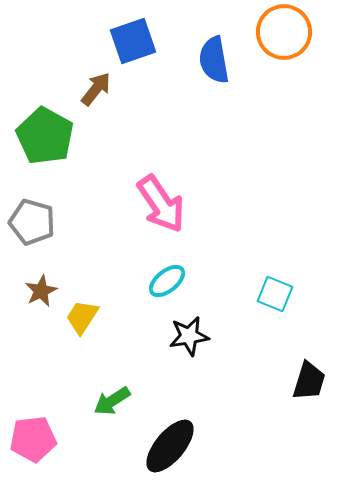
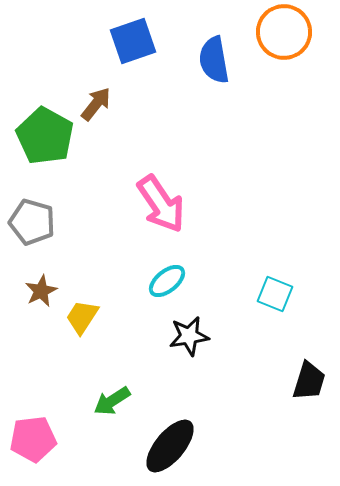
brown arrow: moved 15 px down
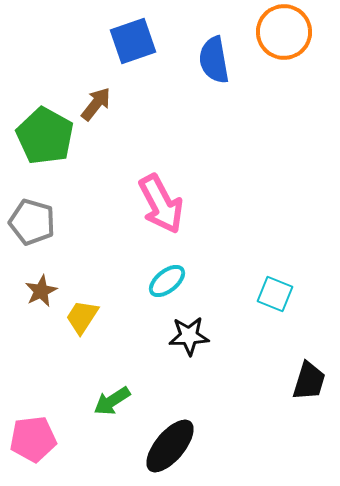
pink arrow: rotated 6 degrees clockwise
black star: rotated 6 degrees clockwise
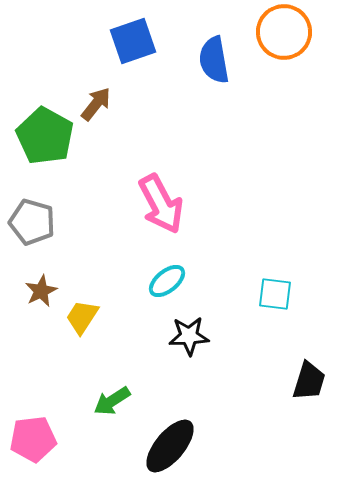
cyan square: rotated 15 degrees counterclockwise
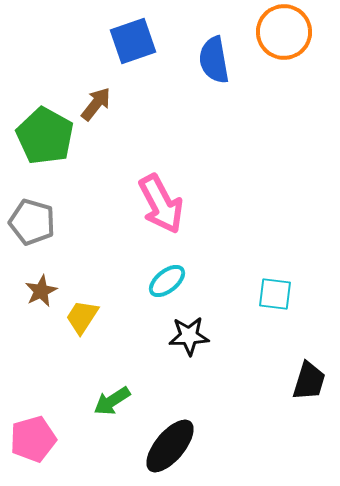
pink pentagon: rotated 9 degrees counterclockwise
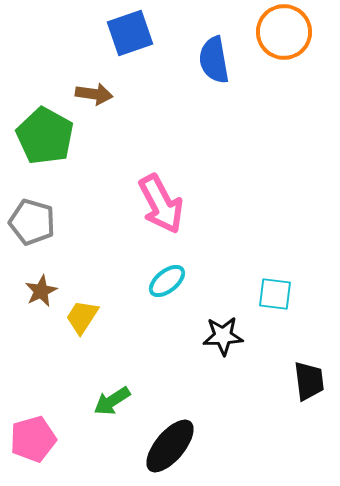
blue square: moved 3 px left, 8 px up
brown arrow: moved 2 px left, 10 px up; rotated 60 degrees clockwise
black star: moved 34 px right
black trapezoid: rotated 24 degrees counterclockwise
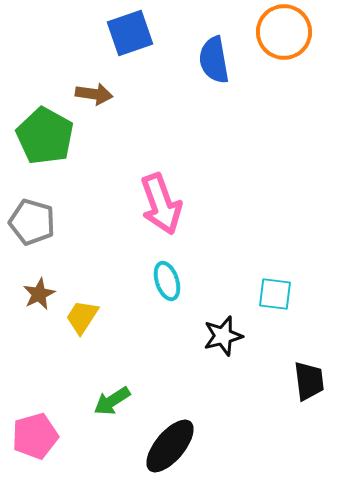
pink arrow: rotated 8 degrees clockwise
cyan ellipse: rotated 69 degrees counterclockwise
brown star: moved 2 px left, 3 px down
black star: rotated 12 degrees counterclockwise
pink pentagon: moved 2 px right, 3 px up
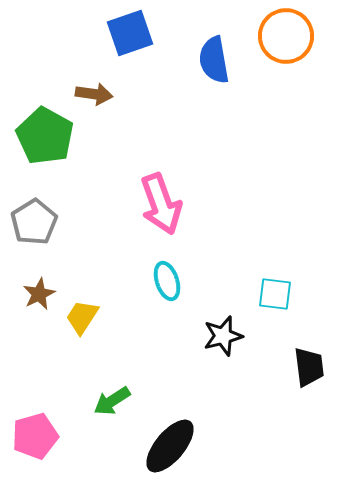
orange circle: moved 2 px right, 4 px down
gray pentagon: moved 2 px right; rotated 24 degrees clockwise
black trapezoid: moved 14 px up
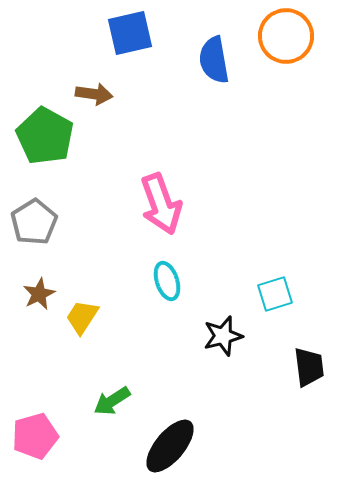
blue square: rotated 6 degrees clockwise
cyan square: rotated 24 degrees counterclockwise
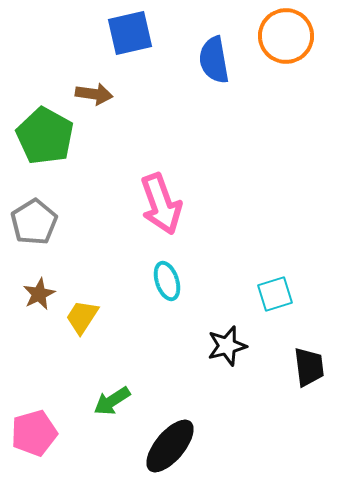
black star: moved 4 px right, 10 px down
pink pentagon: moved 1 px left, 3 px up
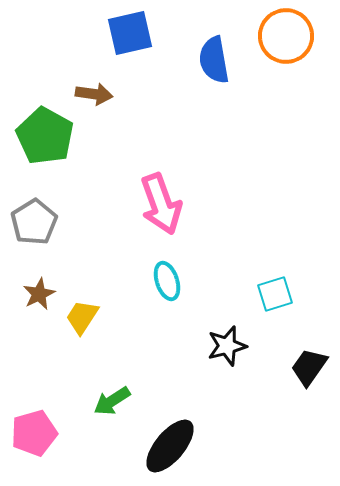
black trapezoid: rotated 138 degrees counterclockwise
